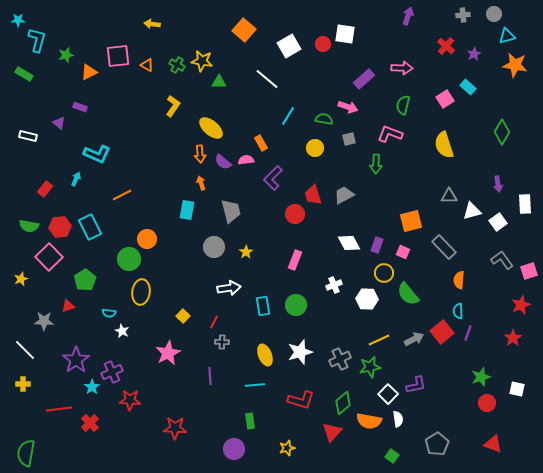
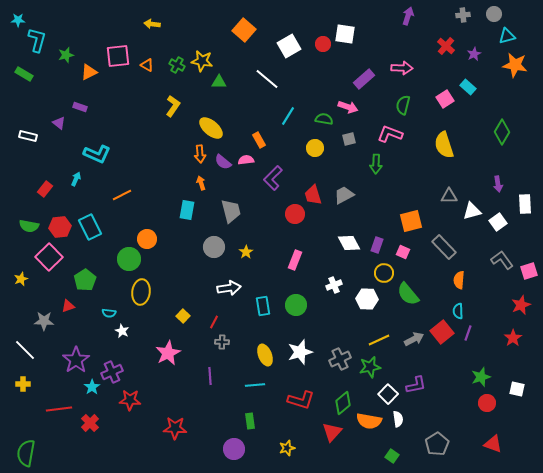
orange rectangle at (261, 143): moved 2 px left, 3 px up
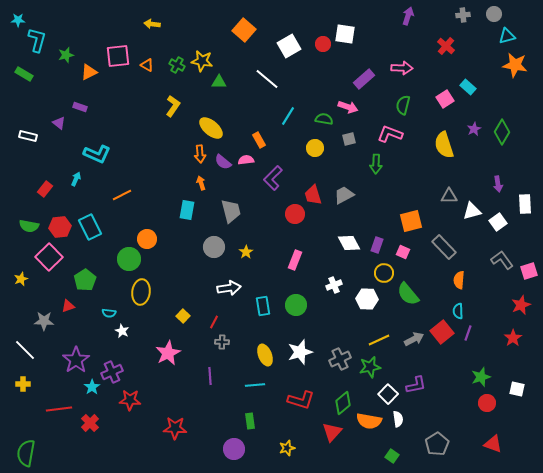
purple star at (474, 54): moved 75 px down
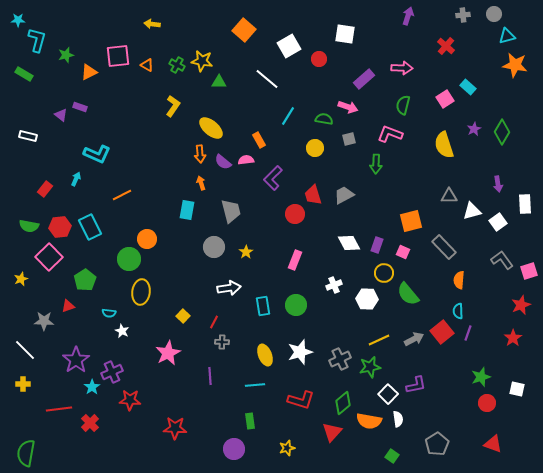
red circle at (323, 44): moved 4 px left, 15 px down
purple triangle at (59, 123): moved 2 px right, 8 px up
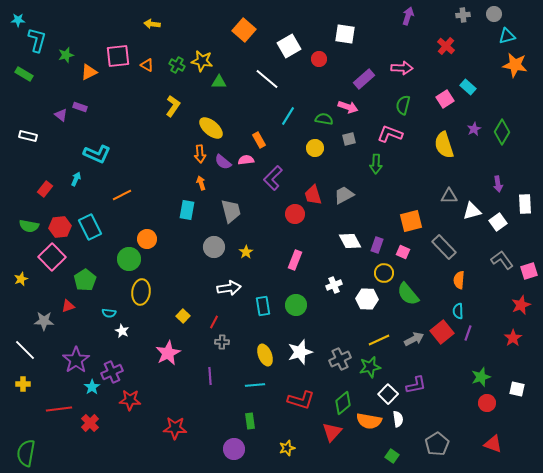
white diamond at (349, 243): moved 1 px right, 2 px up
pink square at (49, 257): moved 3 px right
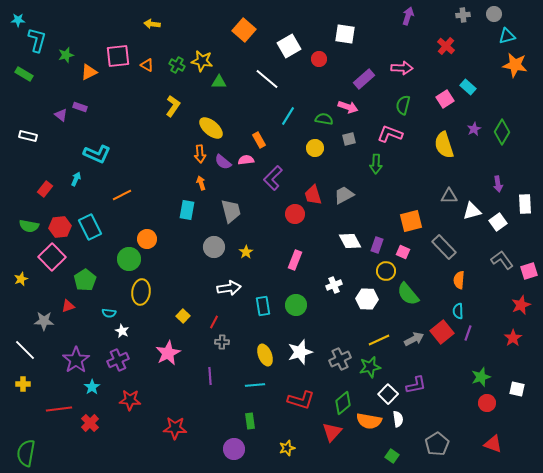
yellow circle at (384, 273): moved 2 px right, 2 px up
purple cross at (112, 372): moved 6 px right, 12 px up
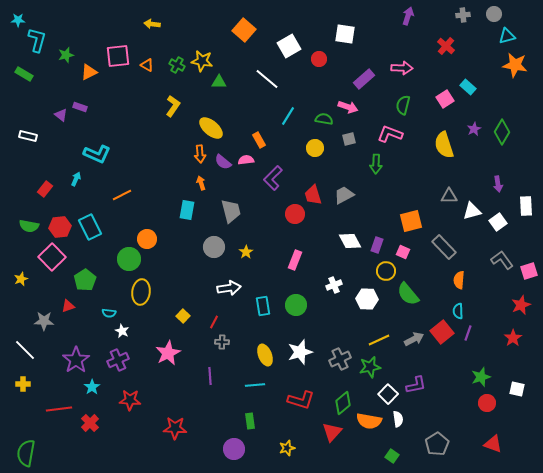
white rectangle at (525, 204): moved 1 px right, 2 px down
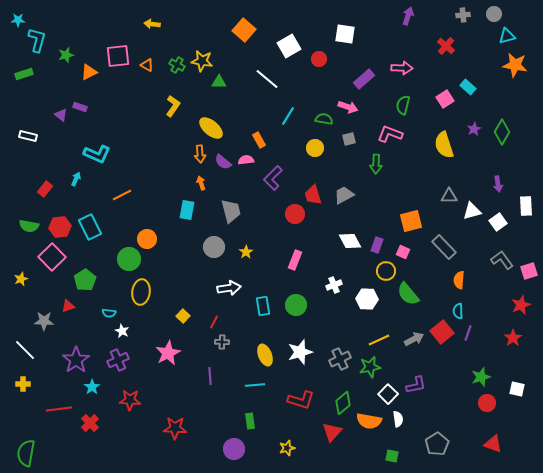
green rectangle at (24, 74): rotated 48 degrees counterclockwise
green square at (392, 456): rotated 24 degrees counterclockwise
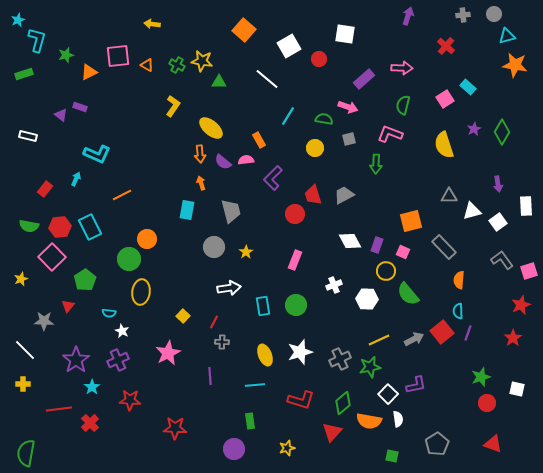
cyan star at (18, 20): rotated 24 degrees counterclockwise
red triangle at (68, 306): rotated 32 degrees counterclockwise
